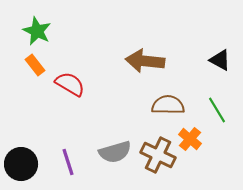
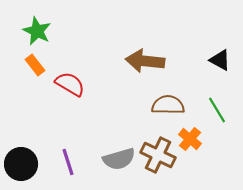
gray semicircle: moved 4 px right, 7 px down
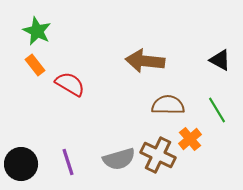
orange cross: rotated 10 degrees clockwise
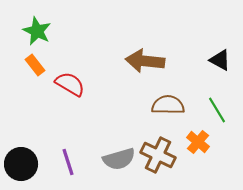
orange cross: moved 8 px right, 3 px down; rotated 10 degrees counterclockwise
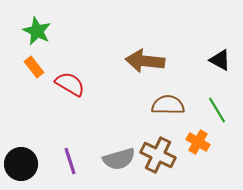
orange rectangle: moved 1 px left, 2 px down
orange cross: rotated 10 degrees counterclockwise
purple line: moved 2 px right, 1 px up
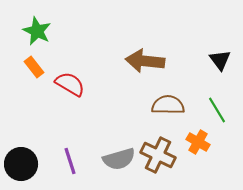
black triangle: rotated 25 degrees clockwise
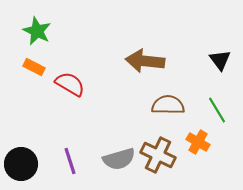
orange rectangle: rotated 25 degrees counterclockwise
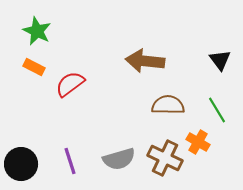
red semicircle: rotated 68 degrees counterclockwise
brown cross: moved 7 px right, 3 px down
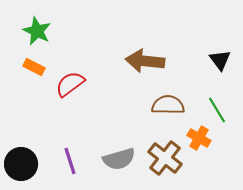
orange cross: moved 1 px right, 4 px up
brown cross: rotated 12 degrees clockwise
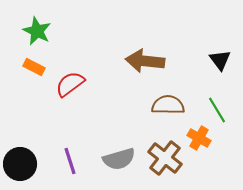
black circle: moved 1 px left
